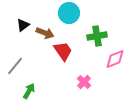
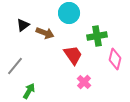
red trapezoid: moved 10 px right, 4 px down
pink diamond: rotated 55 degrees counterclockwise
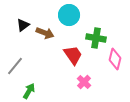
cyan circle: moved 2 px down
green cross: moved 1 px left, 2 px down; rotated 18 degrees clockwise
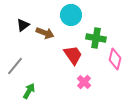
cyan circle: moved 2 px right
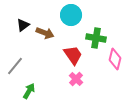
pink cross: moved 8 px left, 3 px up
